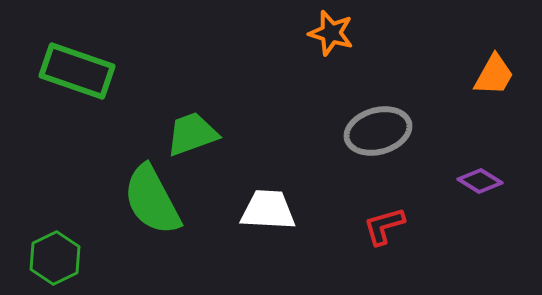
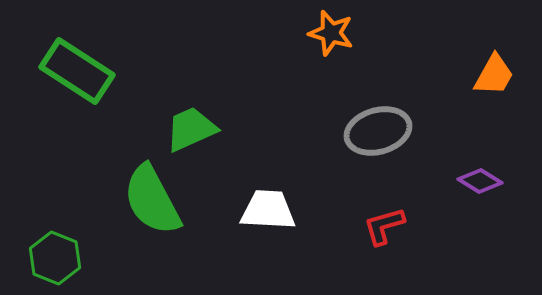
green rectangle: rotated 14 degrees clockwise
green trapezoid: moved 1 px left, 5 px up; rotated 4 degrees counterclockwise
green hexagon: rotated 12 degrees counterclockwise
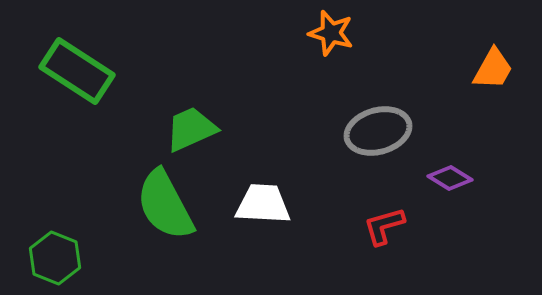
orange trapezoid: moved 1 px left, 6 px up
purple diamond: moved 30 px left, 3 px up
green semicircle: moved 13 px right, 5 px down
white trapezoid: moved 5 px left, 6 px up
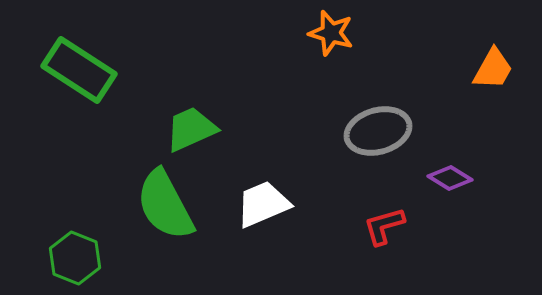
green rectangle: moved 2 px right, 1 px up
white trapezoid: rotated 26 degrees counterclockwise
green hexagon: moved 20 px right
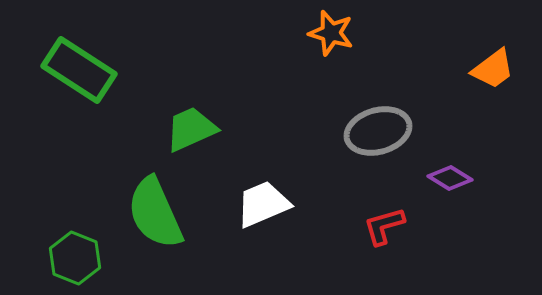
orange trapezoid: rotated 24 degrees clockwise
green semicircle: moved 10 px left, 8 px down; rotated 4 degrees clockwise
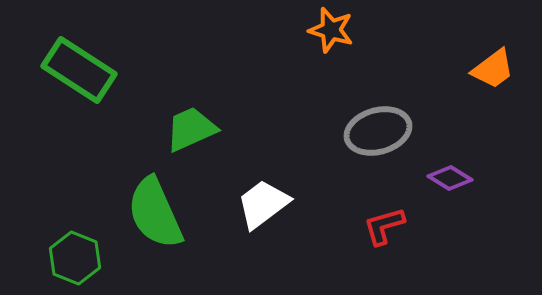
orange star: moved 3 px up
white trapezoid: rotated 14 degrees counterclockwise
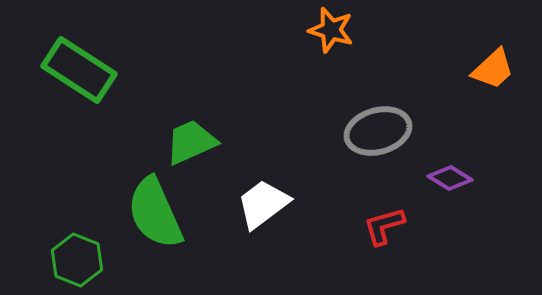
orange trapezoid: rotated 6 degrees counterclockwise
green trapezoid: moved 13 px down
green hexagon: moved 2 px right, 2 px down
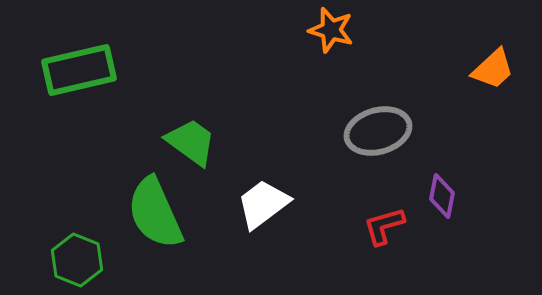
green rectangle: rotated 46 degrees counterclockwise
green trapezoid: rotated 60 degrees clockwise
purple diamond: moved 8 px left, 18 px down; rotated 69 degrees clockwise
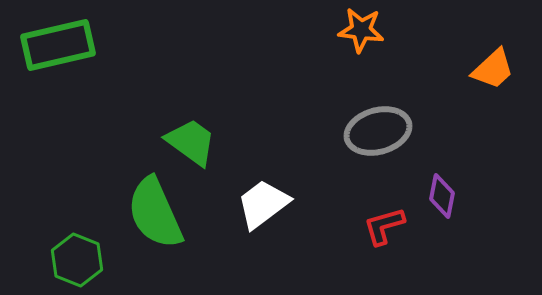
orange star: moved 30 px right; rotated 9 degrees counterclockwise
green rectangle: moved 21 px left, 25 px up
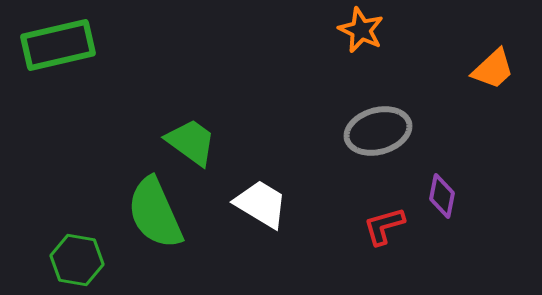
orange star: rotated 18 degrees clockwise
white trapezoid: moved 2 px left; rotated 68 degrees clockwise
green hexagon: rotated 12 degrees counterclockwise
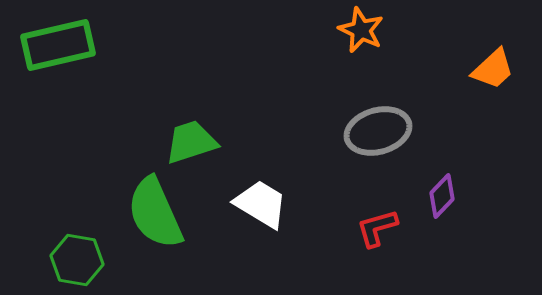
green trapezoid: rotated 54 degrees counterclockwise
purple diamond: rotated 33 degrees clockwise
red L-shape: moved 7 px left, 2 px down
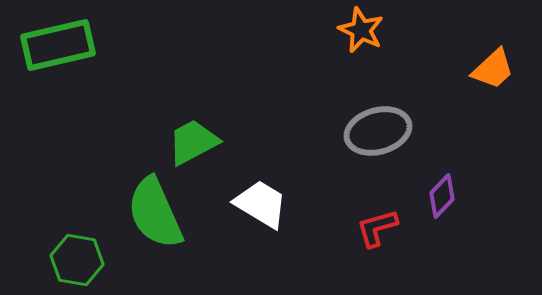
green trapezoid: moved 2 px right; rotated 10 degrees counterclockwise
